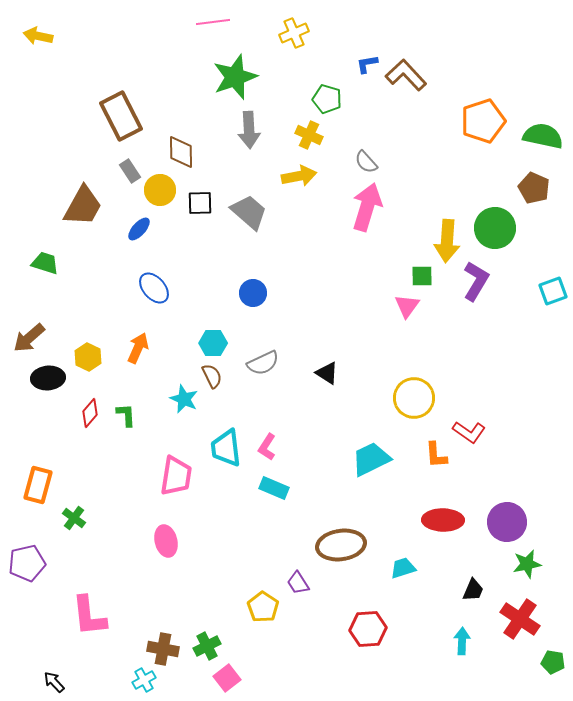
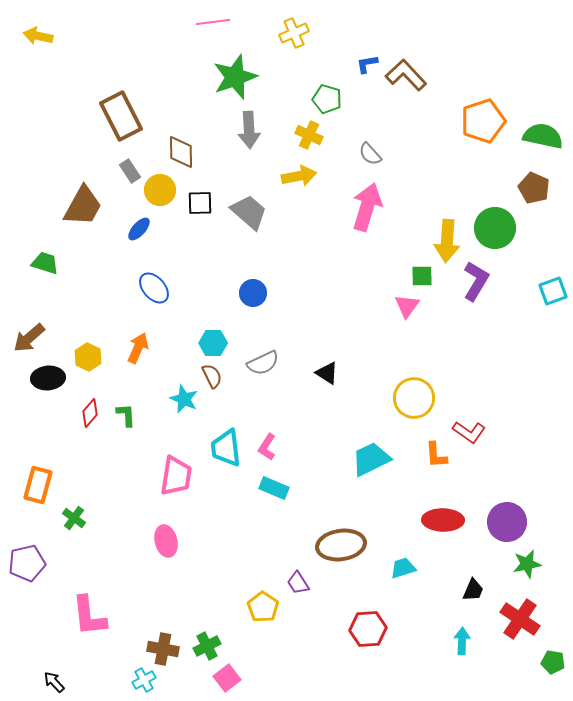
gray semicircle at (366, 162): moved 4 px right, 8 px up
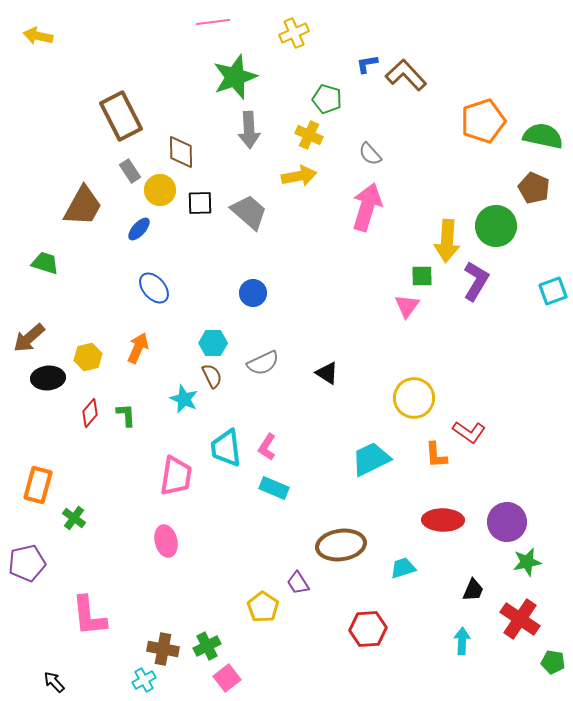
green circle at (495, 228): moved 1 px right, 2 px up
yellow hexagon at (88, 357): rotated 20 degrees clockwise
green star at (527, 564): moved 2 px up
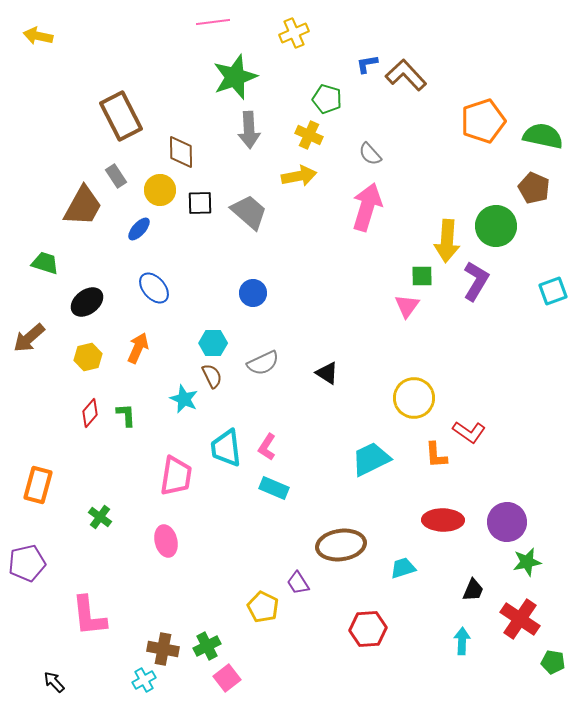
gray rectangle at (130, 171): moved 14 px left, 5 px down
black ellipse at (48, 378): moved 39 px right, 76 px up; rotated 32 degrees counterclockwise
green cross at (74, 518): moved 26 px right, 1 px up
yellow pentagon at (263, 607): rotated 8 degrees counterclockwise
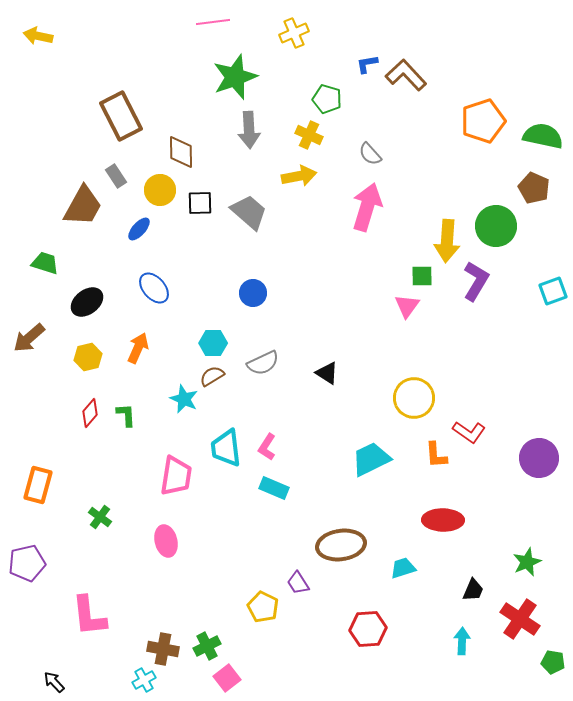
brown semicircle at (212, 376): rotated 95 degrees counterclockwise
purple circle at (507, 522): moved 32 px right, 64 px up
green star at (527, 562): rotated 12 degrees counterclockwise
